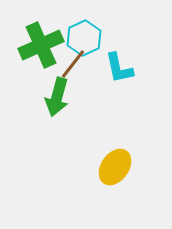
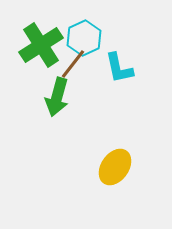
green cross: rotated 9 degrees counterclockwise
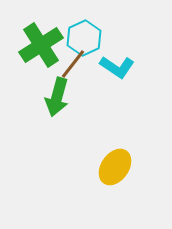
cyan L-shape: moved 2 px left, 1 px up; rotated 44 degrees counterclockwise
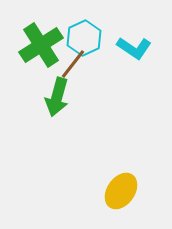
cyan L-shape: moved 17 px right, 19 px up
yellow ellipse: moved 6 px right, 24 px down
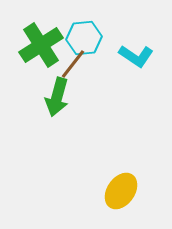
cyan hexagon: rotated 20 degrees clockwise
cyan L-shape: moved 2 px right, 8 px down
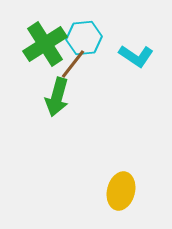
green cross: moved 4 px right, 1 px up
yellow ellipse: rotated 21 degrees counterclockwise
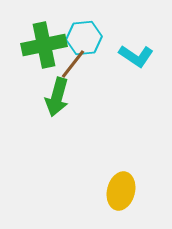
green cross: moved 1 px left, 1 px down; rotated 21 degrees clockwise
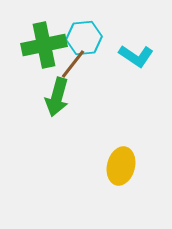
yellow ellipse: moved 25 px up
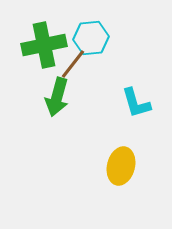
cyan hexagon: moved 7 px right
cyan L-shape: moved 47 px down; rotated 40 degrees clockwise
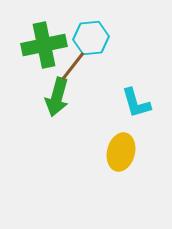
brown line: moved 2 px down
yellow ellipse: moved 14 px up
